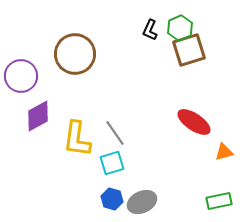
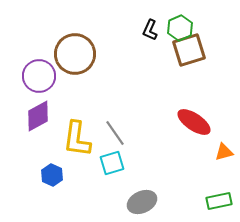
purple circle: moved 18 px right
blue hexagon: moved 60 px left, 24 px up; rotated 10 degrees clockwise
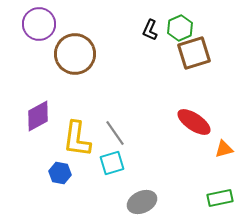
brown square: moved 5 px right, 3 px down
purple circle: moved 52 px up
orange triangle: moved 3 px up
blue hexagon: moved 8 px right, 2 px up; rotated 15 degrees counterclockwise
green rectangle: moved 1 px right, 3 px up
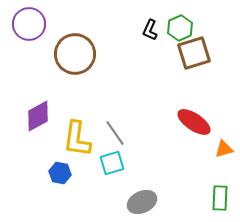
purple circle: moved 10 px left
green rectangle: rotated 75 degrees counterclockwise
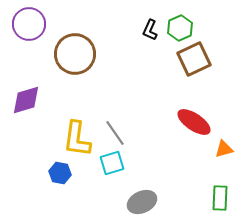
brown square: moved 6 px down; rotated 8 degrees counterclockwise
purple diamond: moved 12 px left, 16 px up; rotated 12 degrees clockwise
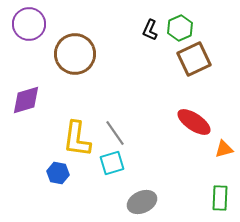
blue hexagon: moved 2 px left
